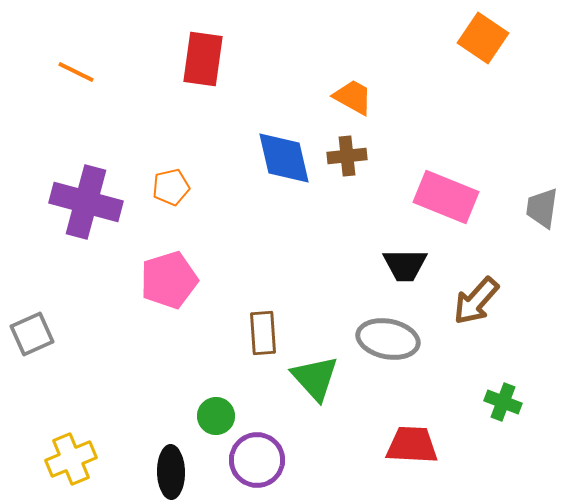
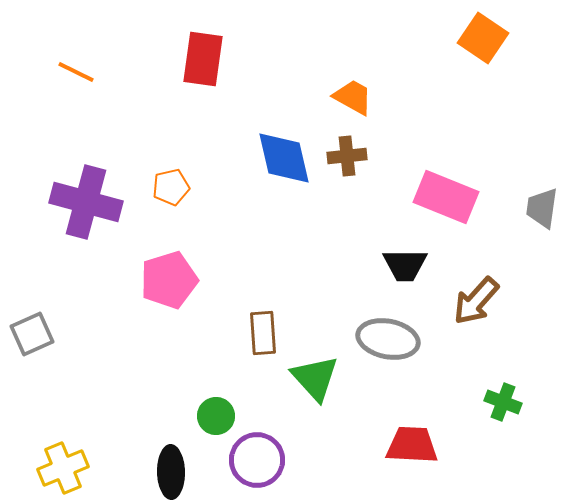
yellow cross: moved 8 px left, 9 px down
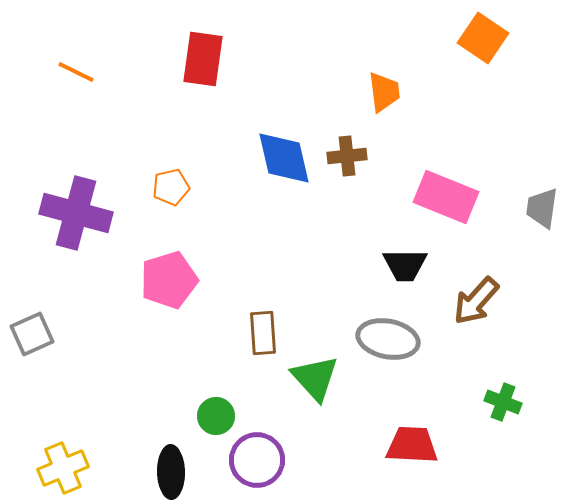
orange trapezoid: moved 31 px right, 5 px up; rotated 54 degrees clockwise
purple cross: moved 10 px left, 11 px down
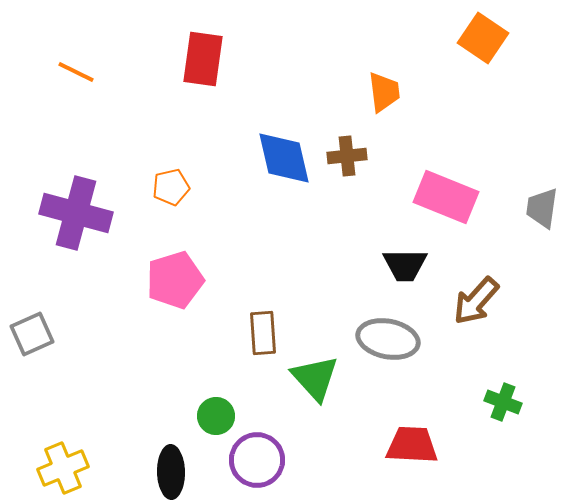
pink pentagon: moved 6 px right
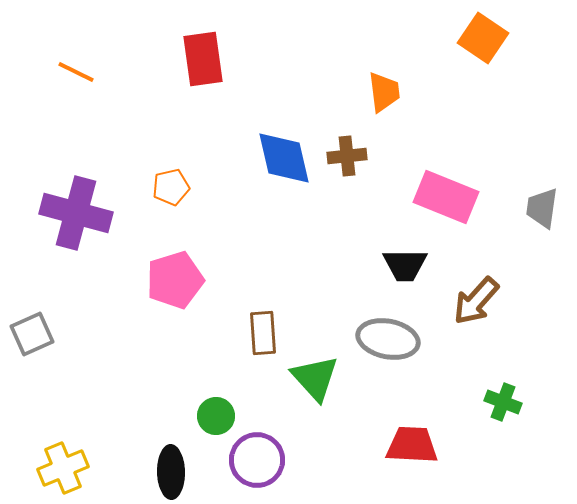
red rectangle: rotated 16 degrees counterclockwise
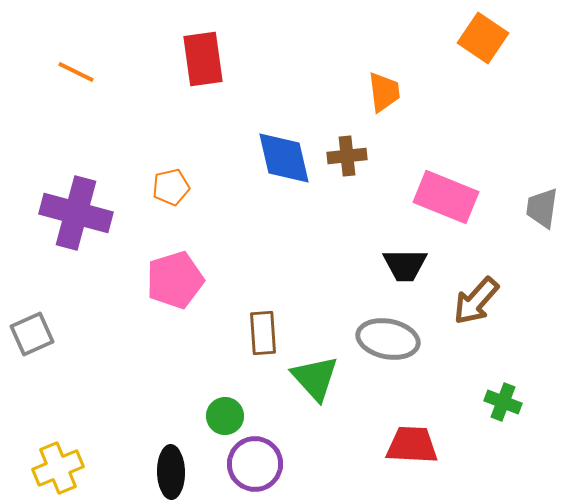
green circle: moved 9 px right
purple circle: moved 2 px left, 4 px down
yellow cross: moved 5 px left
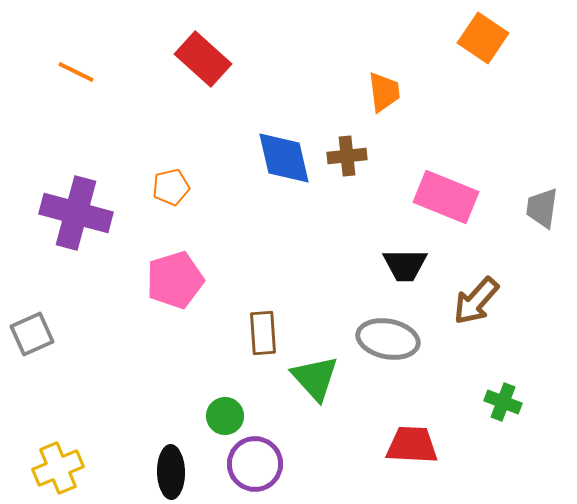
red rectangle: rotated 40 degrees counterclockwise
